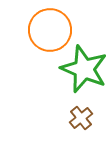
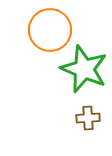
brown cross: moved 7 px right; rotated 35 degrees clockwise
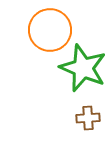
green star: moved 1 px left, 1 px up
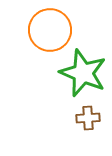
green star: moved 5 px down
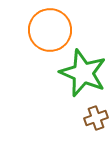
brown cross: moved 8 px right; rotated 15 degrees counterclockwise
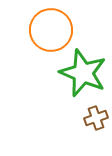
orange circle: moved 1 px right
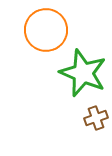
orange circle: moved 5 px left
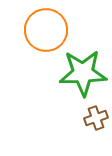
green star: rotated 24 degrees counterclockwise
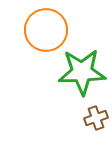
green star: moved 1 px left, 1 px up
